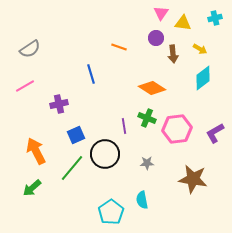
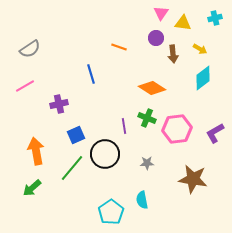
orange arrow: rotated 16 degrees clockwise
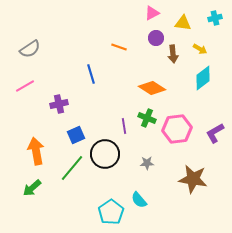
pink triangle: moved 9 px left; rotated 28 degrees clockwise
cyan semicircle: moved 3 px left; rotated 30 degrees counterclockwise
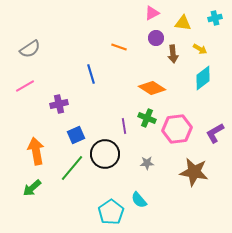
brown star: moved 1 px right, 7 px up
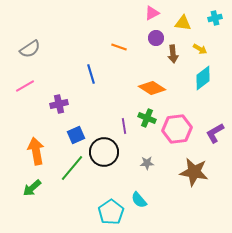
black circle: moved 1 px left, 2 px up
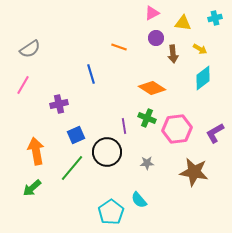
pink line: moved 2 px left, 1 px up; rotated 30 degrees counterclockwise
black circle: moved 3 px right
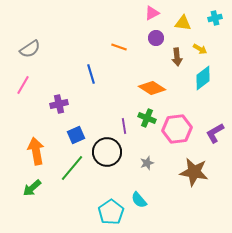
brown arrow: moved 4 px right, 3 px down
gray star: rotated 16 degrees counterclockwise
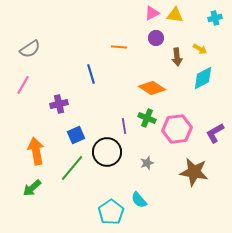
yellow triangle: moved 8 px left, 8 px up
orange line: rotated 14 degrees counterclockwise
cyan diamond: rotated 10 degrees clockwise
